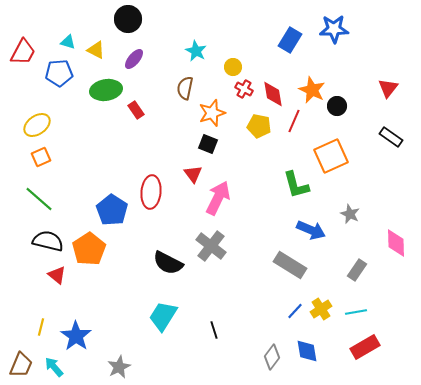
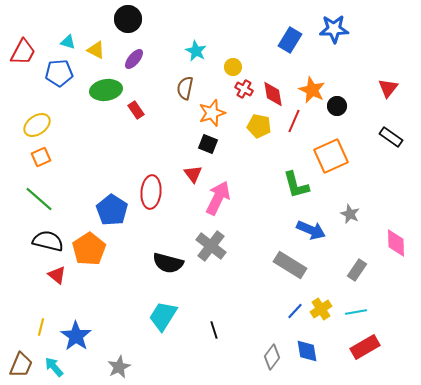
black semicircle at (168, 263): rotated 12 degrees counterclockwise
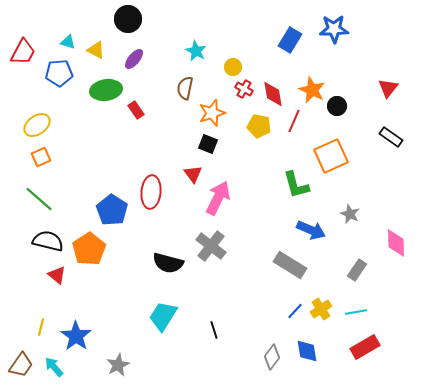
brown trapezoid at (21, 365): rotated 12 degrees clockwise
gray star at (119, 367): moved 1 px left, 2 px up
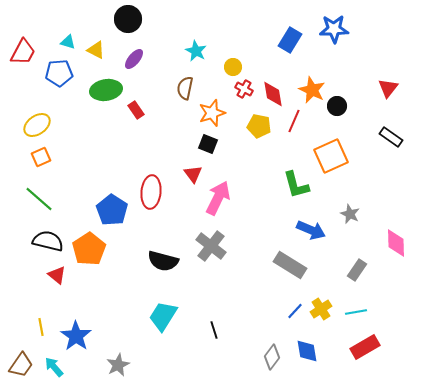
black semicircle at (168, 263): moved 5 px left, 2 px up
yellow line at (41, 327): rotated 24 degrees counterclockwise
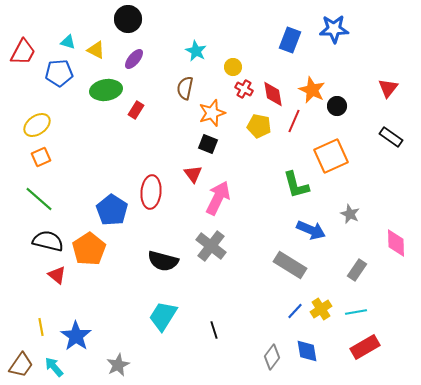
blue rectangle at (290, 40): rotated 10 degrees counterclockwise
red rectangle at (136, 110): rotated 66 degrees clockwise
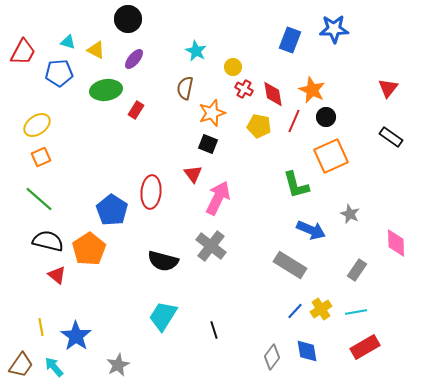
black circle at (337, 106): moved 11 px left, 11 px down
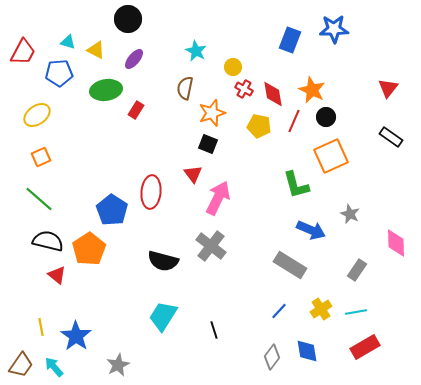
yellow ellipse at (37, 125): moved 10 px up
blue line at (295, 311): moved 16 px left
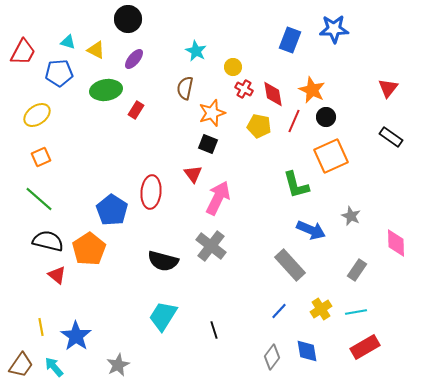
gray star at (350, 214): moved 1 px right, 2 px down
gray rectangle at (290, 265): rotated 16 degrees clockwise
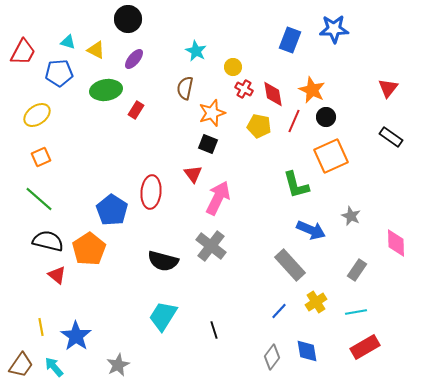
yellow cross at (321, 309): moved 5 px left, 7 px up
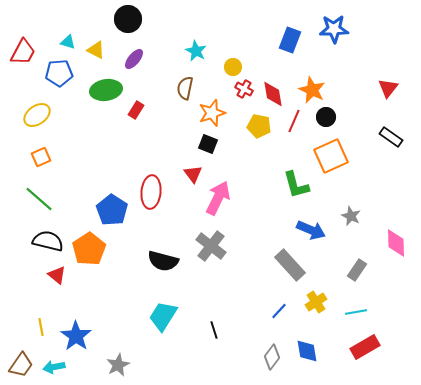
cyan arrow at (54, 367): rotated 60 degrees counterclockwise
